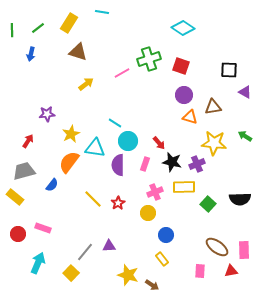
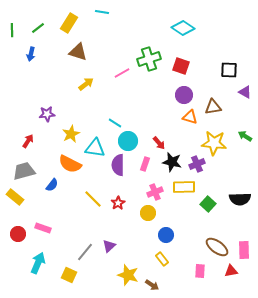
orange semicircle at (69, 162): moved 1 px right, 2 px down; rotated 100 degrees counterclockwise
purple triangle at (109, 246): rotated 40 degrees counterclockwise
yellow square at (71, 273): moved 2 px left, 2 px down; rotated 21 degrees counterclockwise
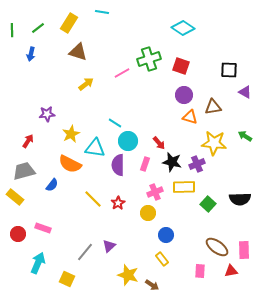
yellow square at (69, 275): moved 2 px left, 4 px down
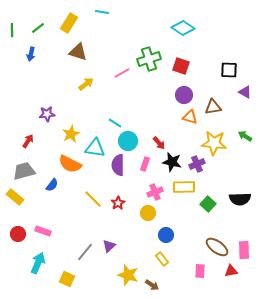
pink rectangle at (43, 228): moved 3 px down
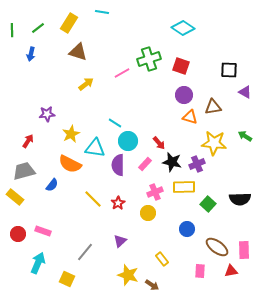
pink rectangle at (145, 164): rotated 24 degrees clockwise
blue circle at (166, 235): moved 21 px right, 6 px up
purple triangle at (109, 246): moved 11 px right, 5 px up
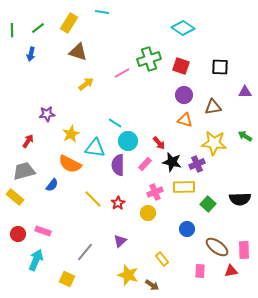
black square at (229, 70): moved 9 px left, 3 px up
purple triangle at (245, 92): rotated 32 degrees counterclockwise
orange triangle at (190, 117): moved 5 px left, 3 px down
cyan arrow at (38, 263): moved 2 px left, 3 px up
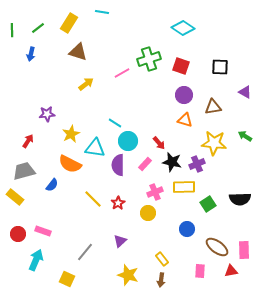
purple triangle at (245, 92): rotated 32 degrees clockwise
green square at (208, 204): rotated 14 degrees clockwise
brown arrow at (152, 285): moved 9 px right, 5 px up; rotated 64 degrees clockwise
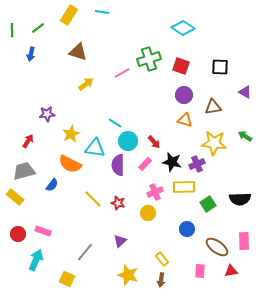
yellow rectangle at (69, 23): moved 8 px up
red arrow at (159, 143): moved 5 px left, 1 px up
red star at (118, 203): rotated 24 degrees counterclockwise
pink rectangle at (244, 250): moved 9 px up
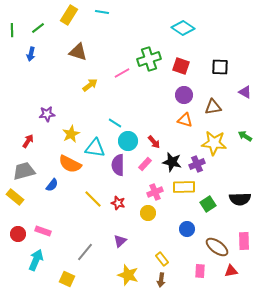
yellow arrow at (86, 84): moved 4 px right, 1 px down
